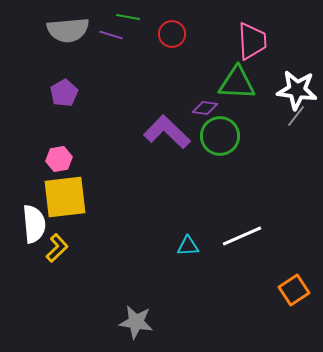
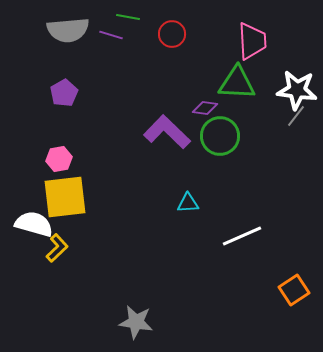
white semicircle: rotated 69 degrees counterclockwise
cyan triangle: moved 43 px up
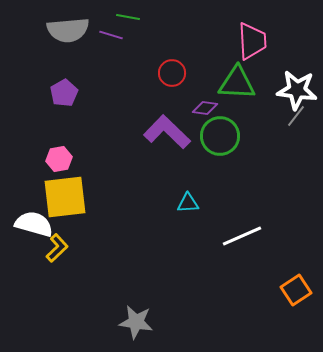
red circle: moved 39 px down
orange square: moved 2 px right
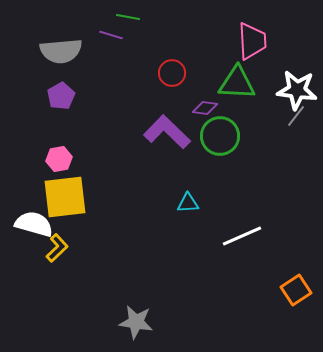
gray semicircle: moved 7 px left, 21 px down
purple pentagon: moved 3 px left, 3 px down
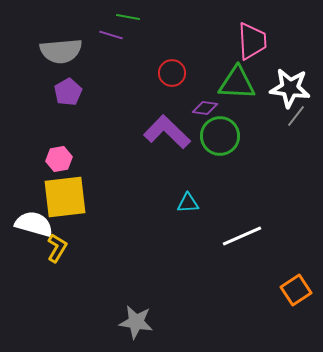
white star: moved 7 px left, 2 px up
purple pentagon: moved 7 px right, 4 px up
yellow L-shape: rotated 16 degrees counterclockwise
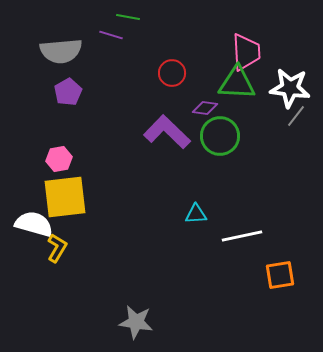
pink trapezoid: moved 6 px left, 11 px down
cyan triangle: moved 8 px right, 11 px down
white line: rotated 12 degrees clockwise
orange square: moved 16 px left, 15 px up; rotated 24 degrees clockwise
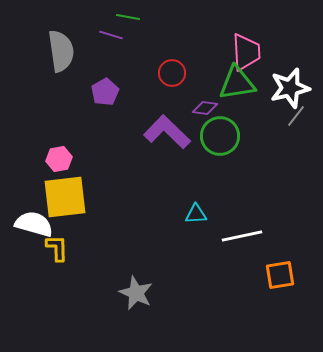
gray semicircle: rotated 93 degrees counterclockwise
green triangle: rotated 12 degrees counterclockwise
white star: rotated 21 degrees counterclockwise
purple pentagon: moved 37 px right
yellow L-shape: rotated 32 degrees counterclockwise
gray star: moved 29 px up; rotated 16 degrees clockwise
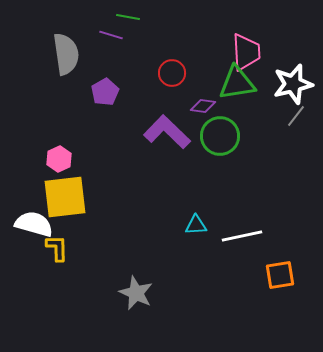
gray semicircle: moved 5 px right, 3 px down
white star: moved 3 px right, 4 px up
purple diamond: moved 2 px left, 2 px up
pink hexagon: rotated 15 degrees counterclockwise
cyan triangle: moved 11 px down
